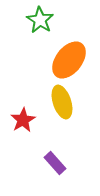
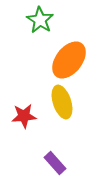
red star: moved 1 px right, 4 px up; rotated 25 degrees clockwise
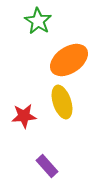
green star: moved 2 px left, 1 px down
orange ellipse: rotated 18 degrees clockwise
purple rectangle: moved 8 px left, 3 px down
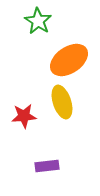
purple rectangle: rotated 55 degrees counterclockwise
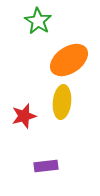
yellow ellipse: rotated 24 degrees clockwise
red star: rotated 10 degrees counterclockwise
purple rectangle: moved 1 px left
